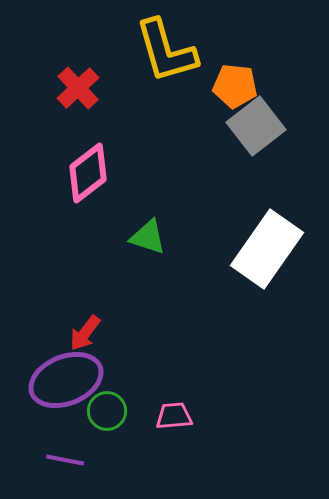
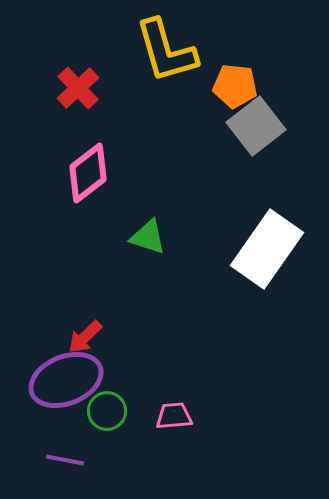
red arrow: moved 4 px down; rotated 9 degrees clockwise
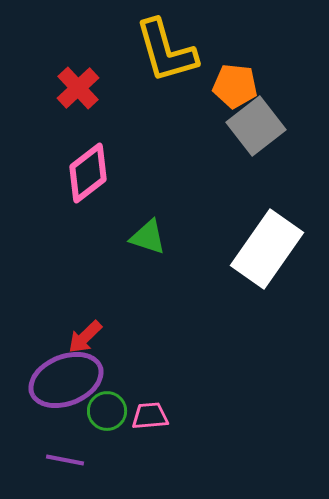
pink trapezoid: moved 24 px left
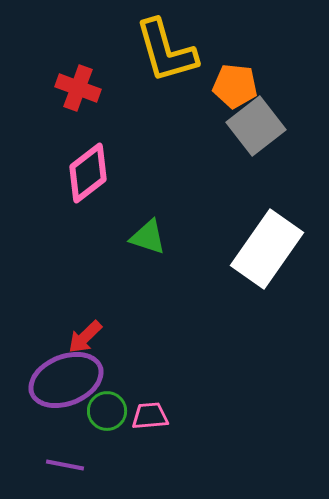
red cross: rotated 27 degrees counterclockwise
purple line: moved 5 px down
